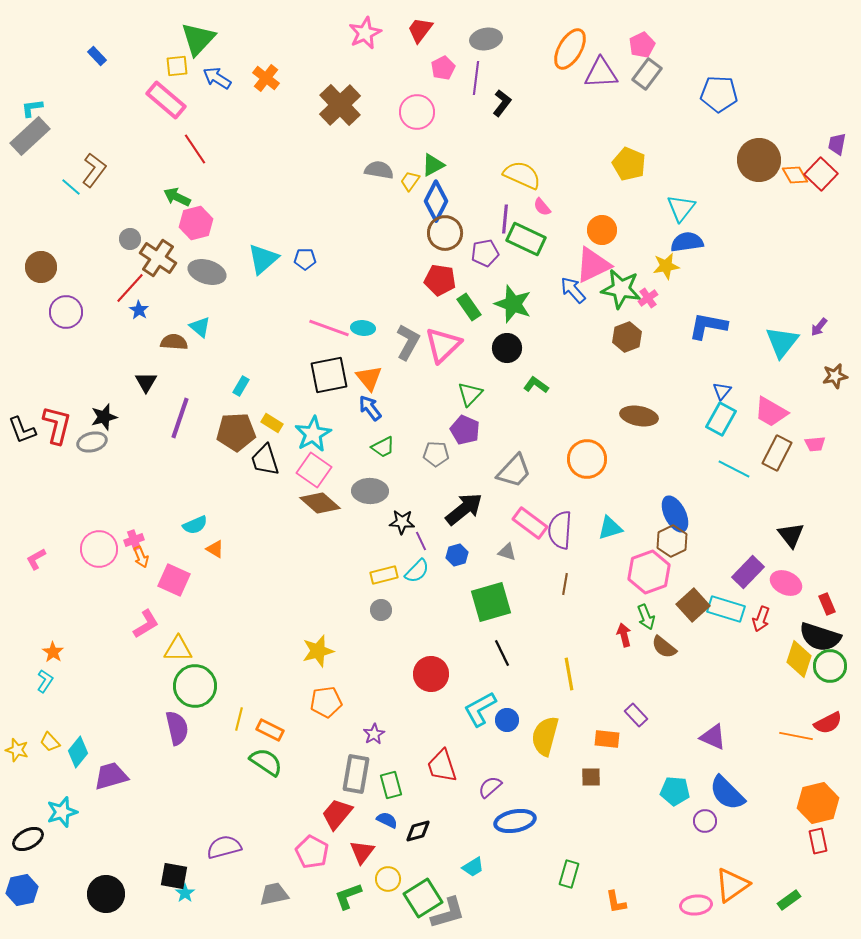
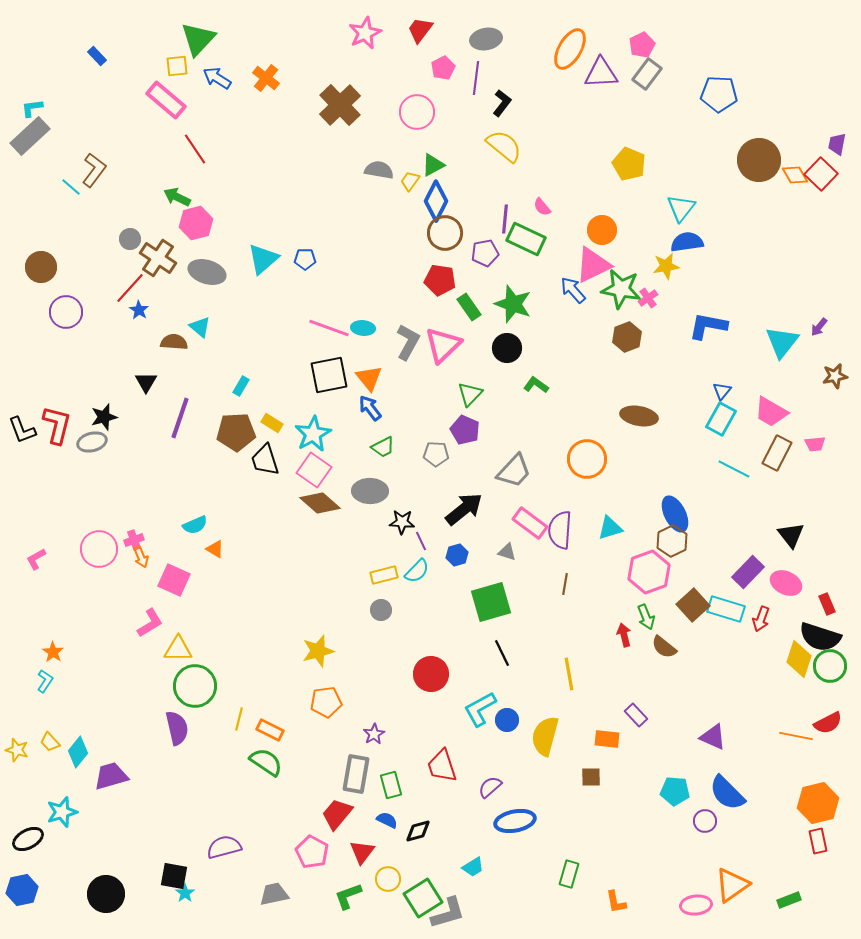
yellow semicircle at (522, 175): moved 18 px left, 29 px up; rotated 15 degrees clockwise
pink L-shape at (146, 624): moved 4 px right, 1 px up
green rectangle at (789, 900): rotated 15 degrees clockwise
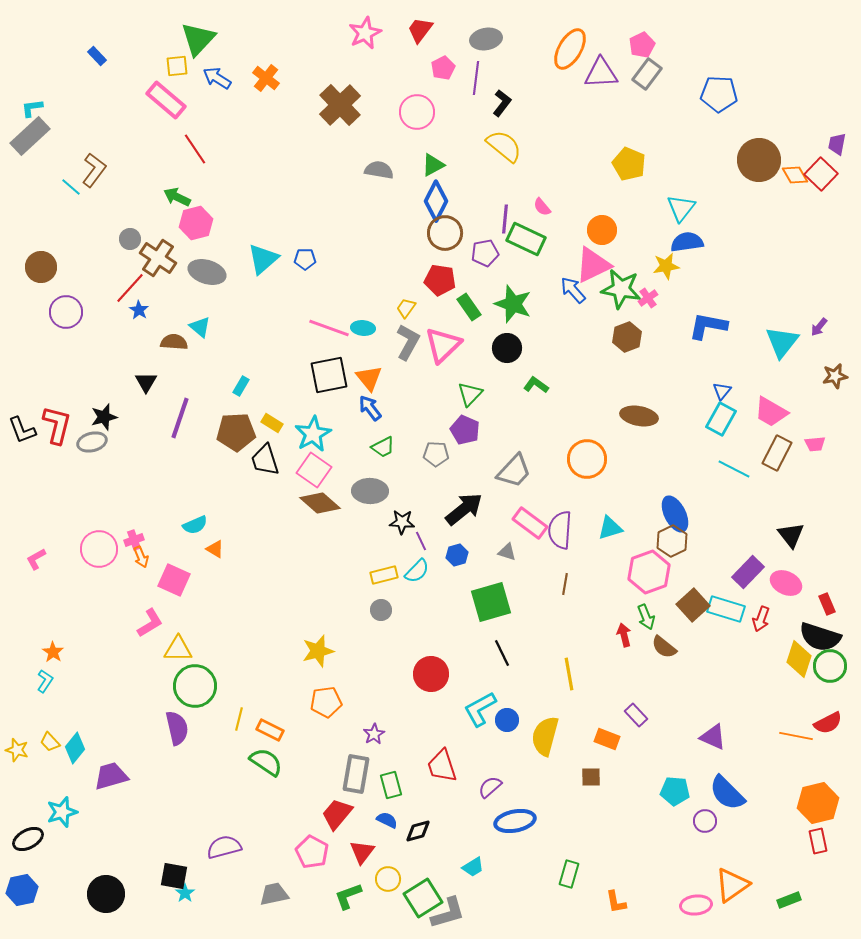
yellow trapezoid at (410, 181): moved 4 px left, 127 px down
orange rectangle at (607, 739): rotated 15 degrees clockwise
cyan diamond at (78, 752): moved 3 px left, 4 px up
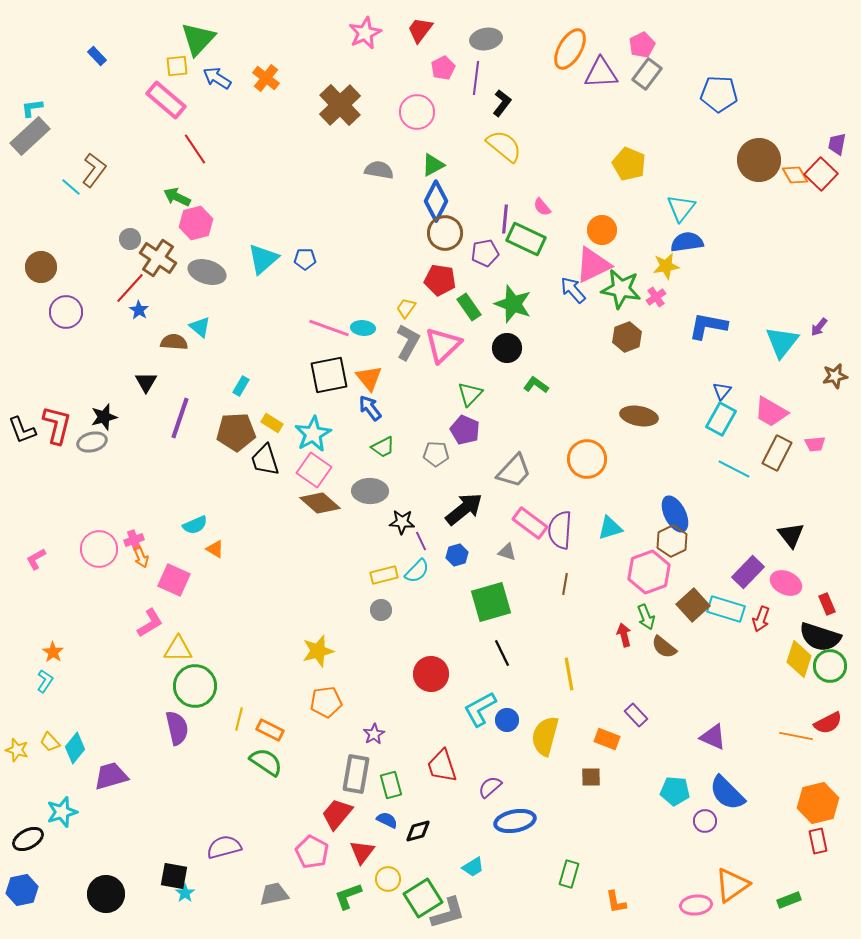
pink cross at (648, 298): moved 8 px right, 1 px up
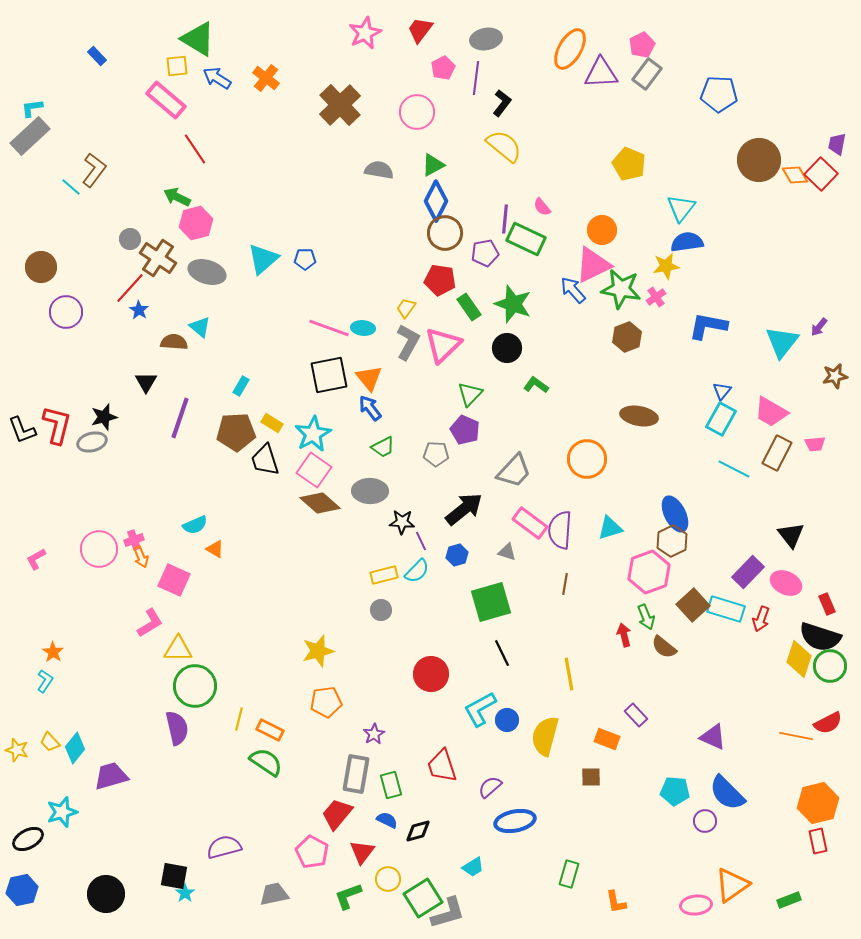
green triangle at (198, 39): rotated 42 degrees counterclockwise
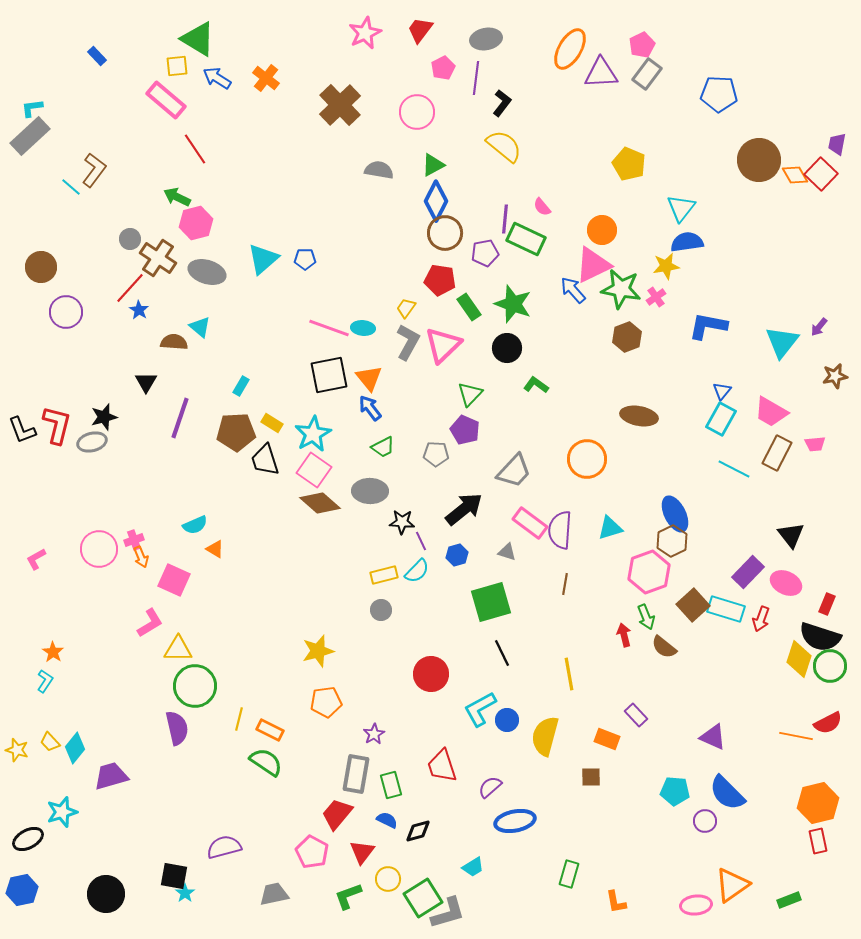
red rectangle at (827, 604): rotated 45 degrees clockwise
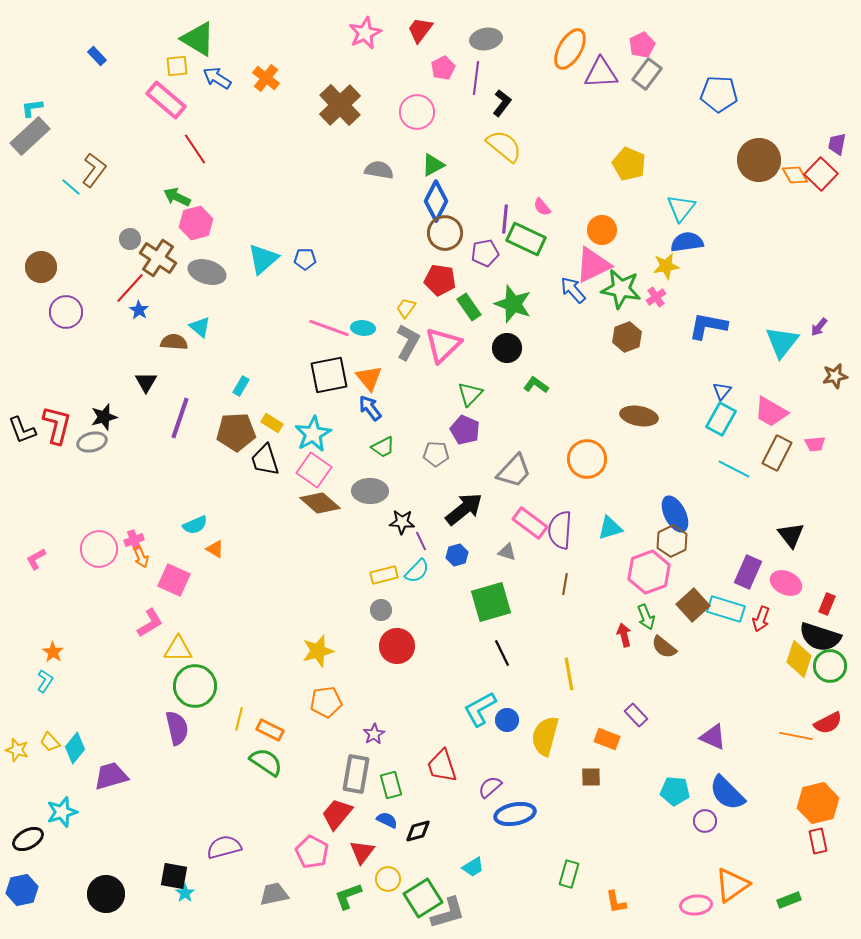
purple rectangle at (748, 572): rotated 20 degrees counterclockwise
red circle at (431, 674): moved 34 px left, 28 px up
blue ellipse at (515, 821): moved 7 px up
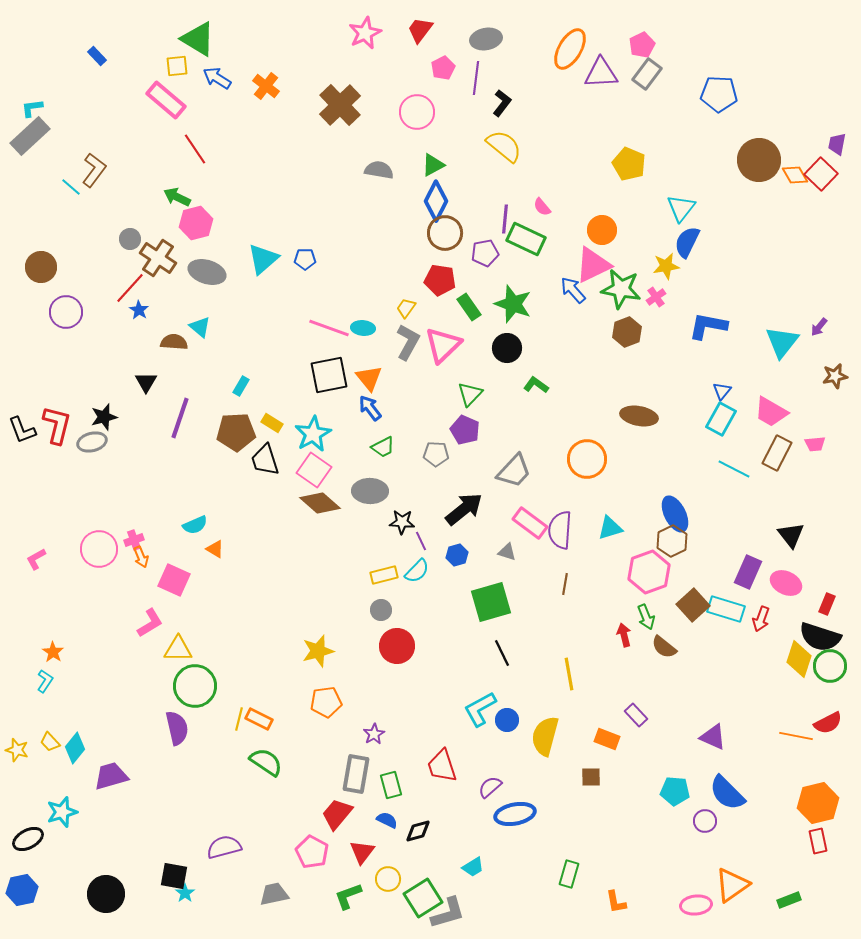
orange cross at (266, 78): moved 8 px down
blue semicircle at (687, 242): rotated 56 degrees counterclockwise
brown hexagon at (627, 337): moved 5 px up
orange rectangle at (270, 730): moved 11 px left, 11 px up
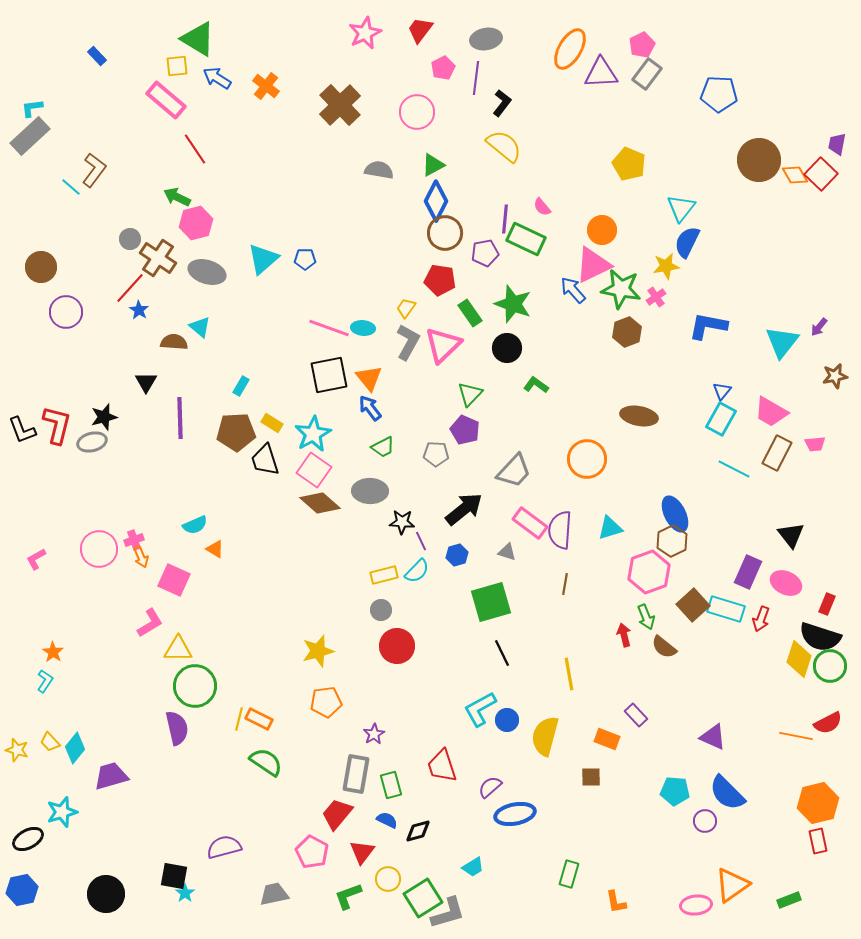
green rectangle at (469, 307): moved 1 px right, 6 px down
purple line at (180, 418): rotated 21 degrees counterclockwise
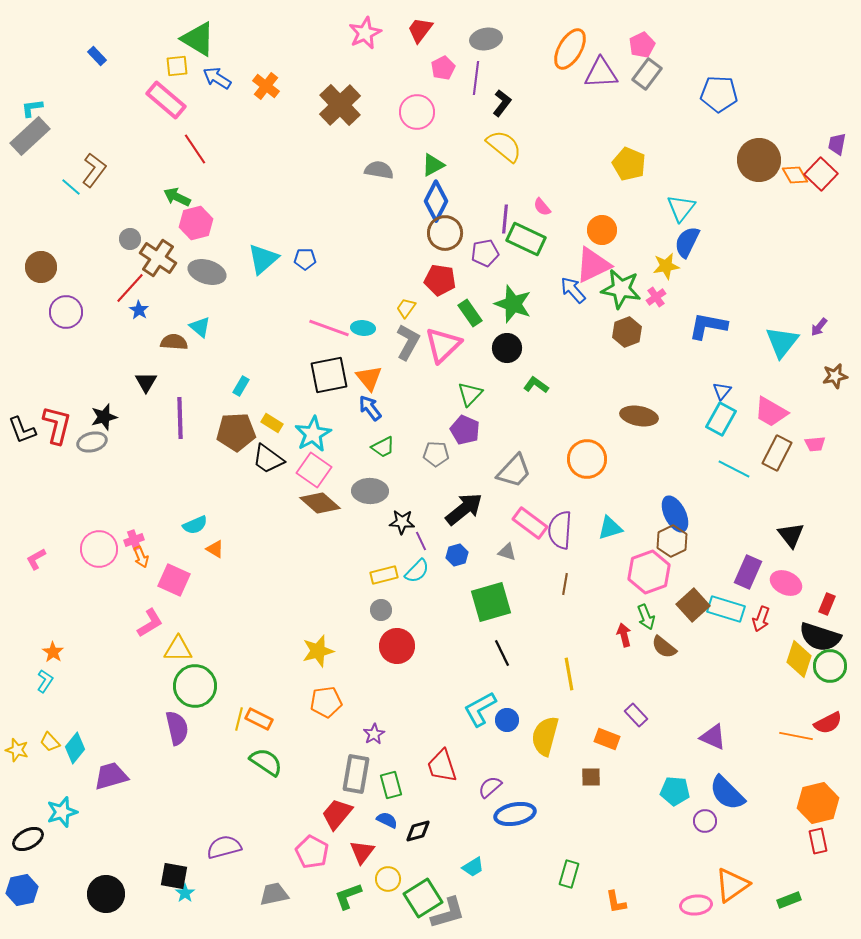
black trapezoid at (265, 460): moved 3 px right, 1 px up; rotated 36 degrees counterclockwise
